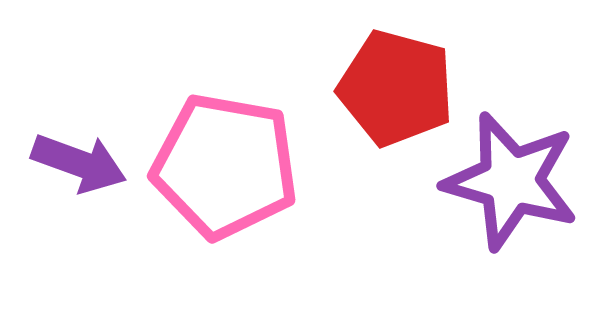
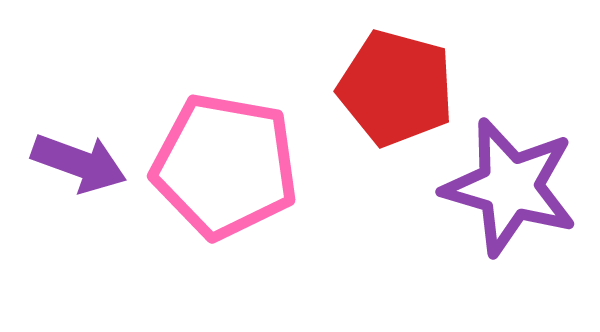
purple star: moved 1 px left, 6 px down
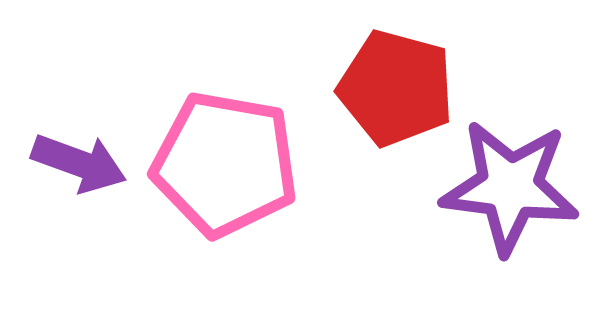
pink pentagon: moved 2 px up
purple star: rotated 9 degrees counterclockwise
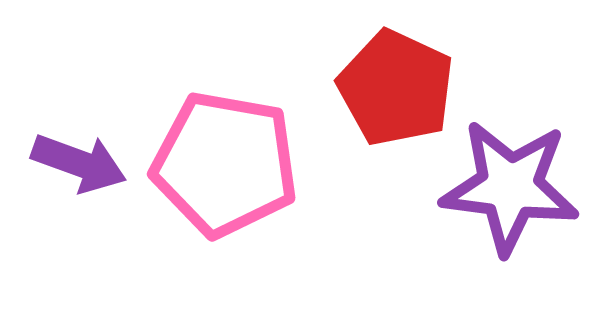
red pentagon: rotated 10 degrees clockwise
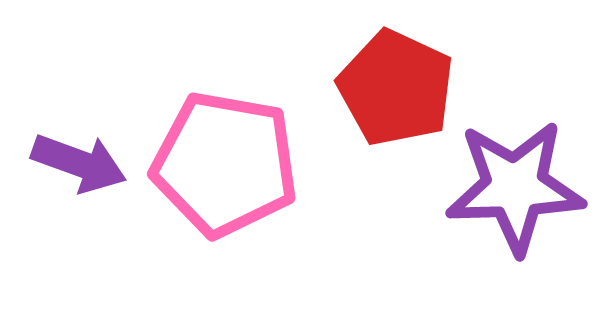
purple star: moved 5 px right; rotated 9 degrees counterclockwise
